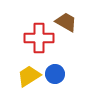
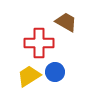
red cross: moved 5 px down
blue circle: moved 2 px up
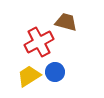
brown trapezoid: rotated 15 degrees counterclockwise
red cross: moved 1 px up; rotated 28 degrees counterclockwise
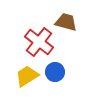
red cross: rotated 24 degrees counterclockwise
yellow trapezoid: moved 2 px left
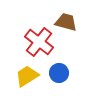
blue circle: moved 4 px right, 1 px down
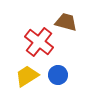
blue circle: moved 1 px left, 2 px down
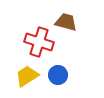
red cross: rotated 20 degrees counterclockwise
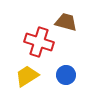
blue circle: moved 8 px right
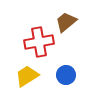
brown trapezoid: rotated 55 degrees counterclockwise
red cross: rotated 28 degrees counterclockwise
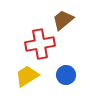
brown trapezoid: moved 3 px left, 2 px up
red cross: moved 1 px right, 2 px down
